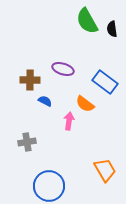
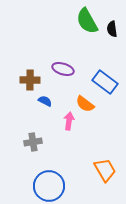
gray cross: moved 6 px right
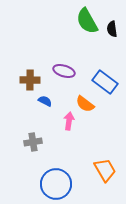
purple ellipse: moved 1 px right, 2 px down
blue circle: moved 7 px right, 2 px up
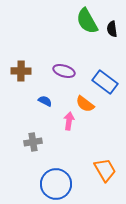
brown cross: moved 9 px left, 9 px up
